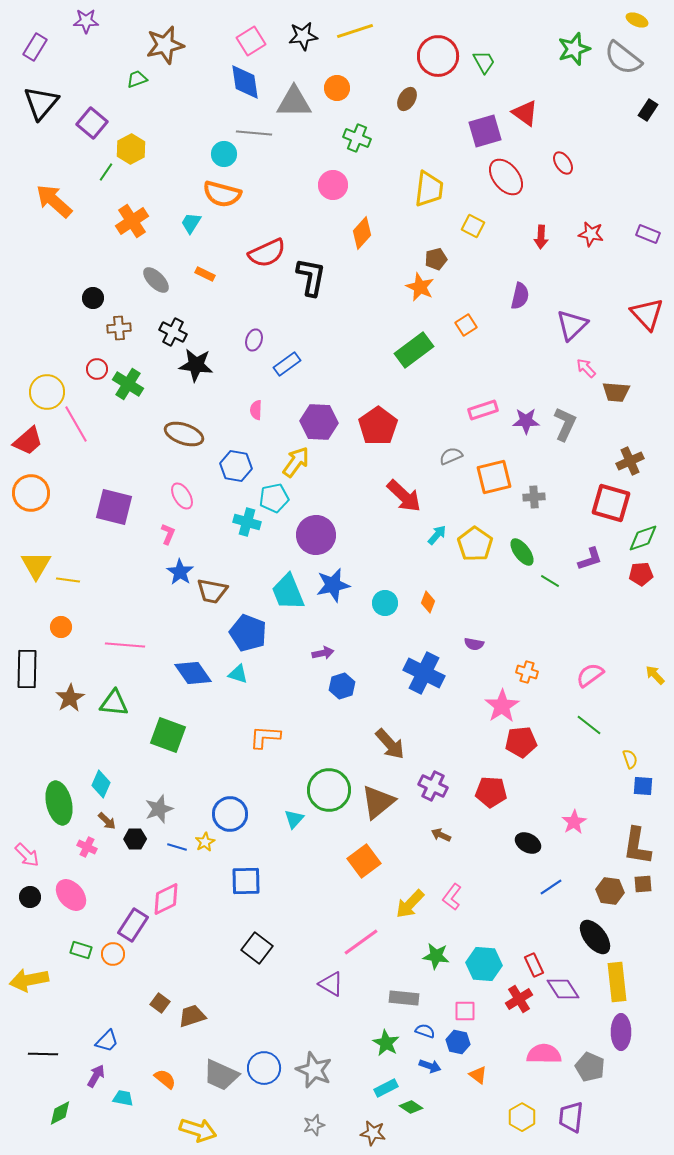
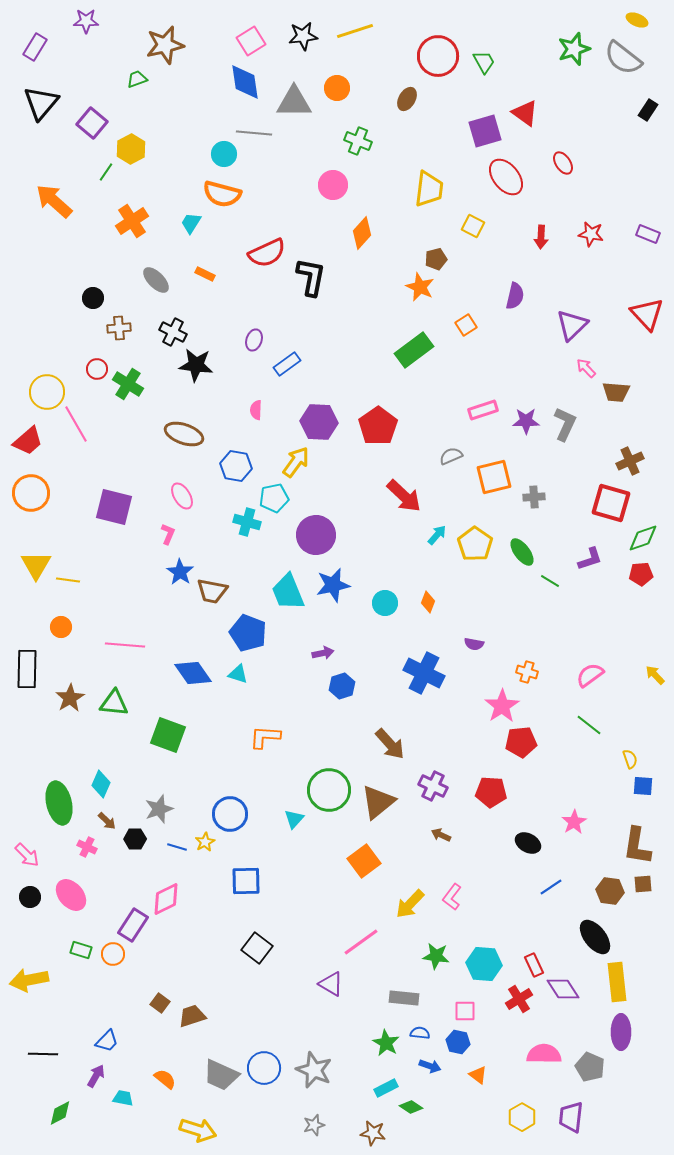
green cross at (357, 138): moved 1 px right, 3 px down
purple semicircle at (520, 296): moved 5 px left
blue semicircle at (425, 1031): moved 5 px left, 2 px down; rotated 12 degrees counterclockwise
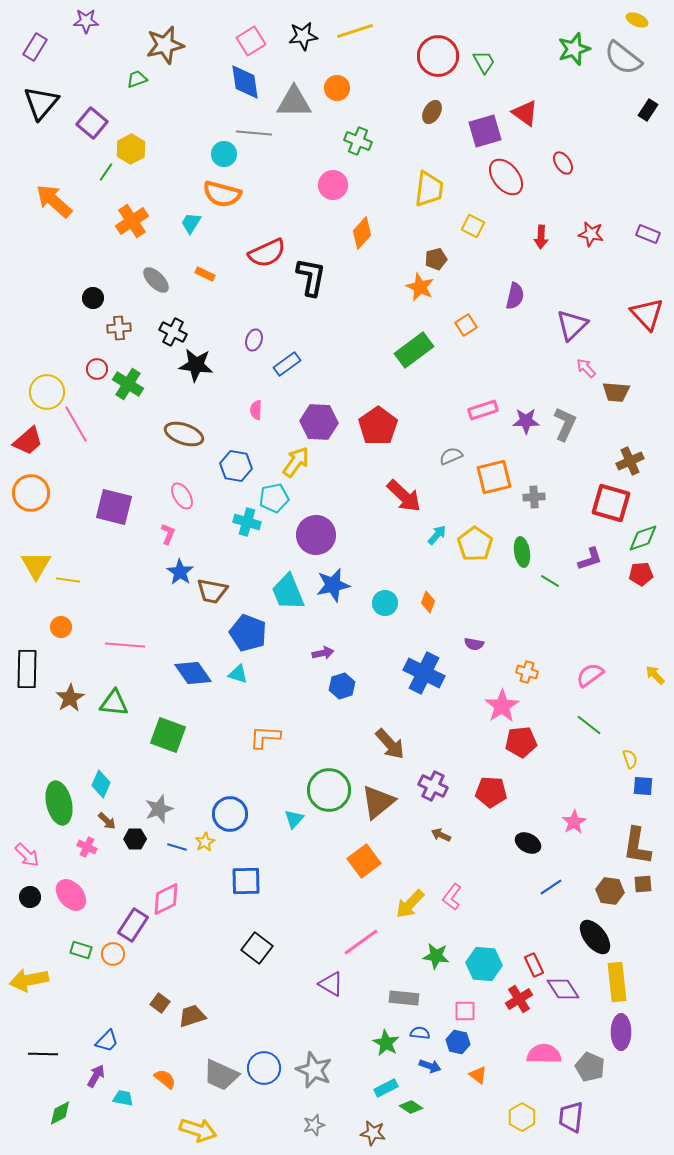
brown ellipse at (407, 99): moved 25 px right, 13 px down
green ellipse at (522, 552): rotated 28 degrees clockwise
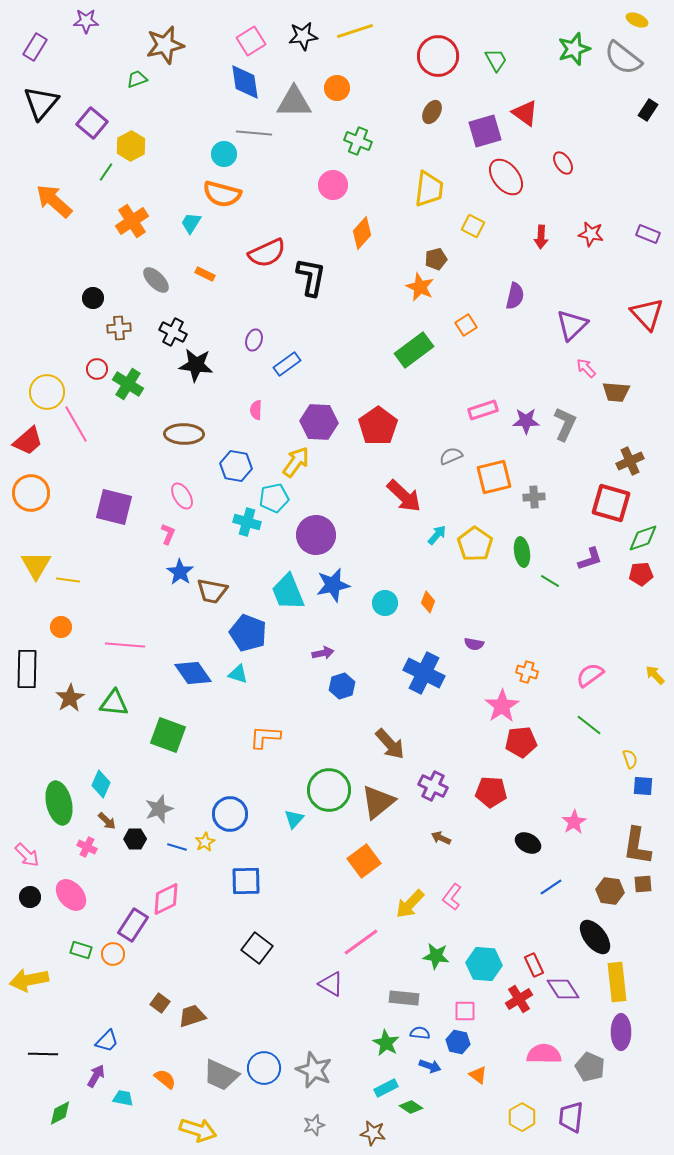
green trapezoid at (484, 62): moved 12 px right, 2 px up
yellow hexagon at (131, 149): moved 3 px up
brown ellipse at (184, 434): rotated 18 degrees counterclockwise
brown arrow at (441, 835): moved 3 px down
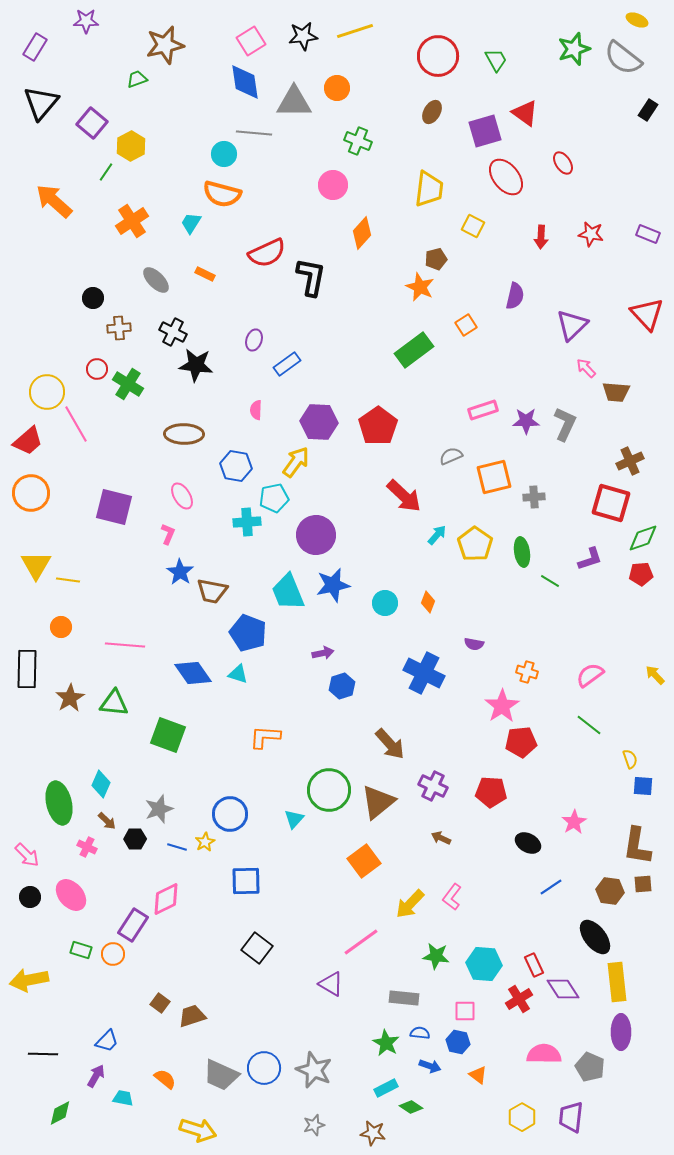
cyan cross at (247, 522): rotated 20 degrees counterclockwise
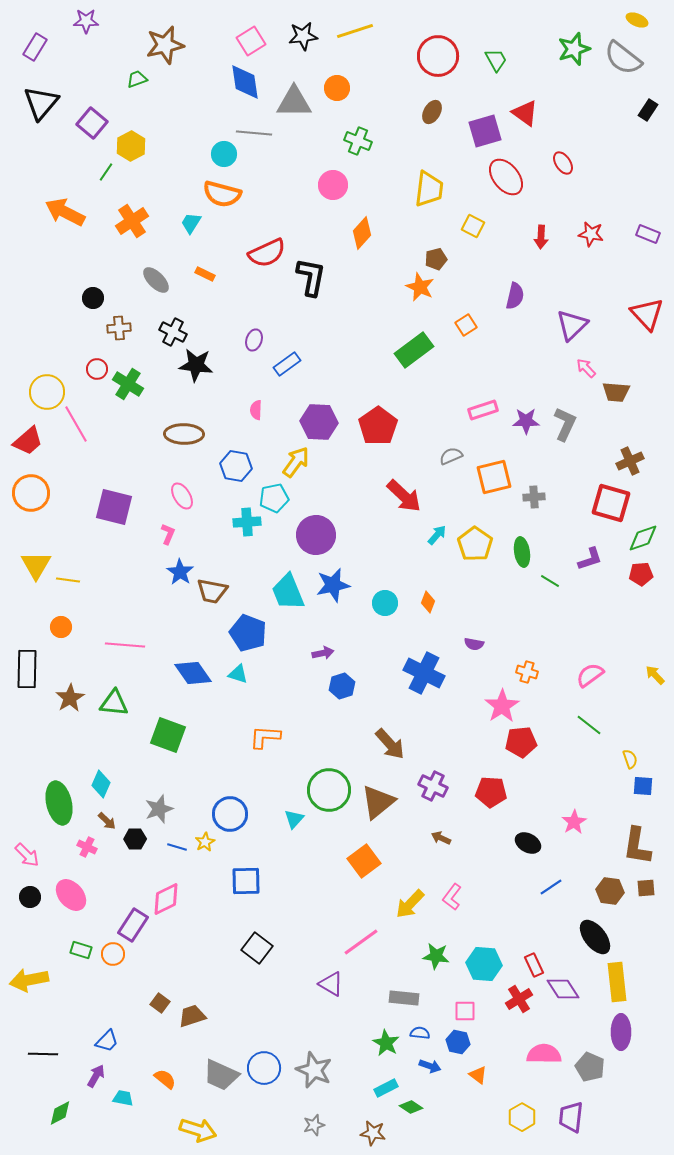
orange arrow at (54, 201): moved 11 px right, 11 px down; rotated 15 degrees counterclockwise
brown square at (643, 884): moved 3 px right, 4 px down
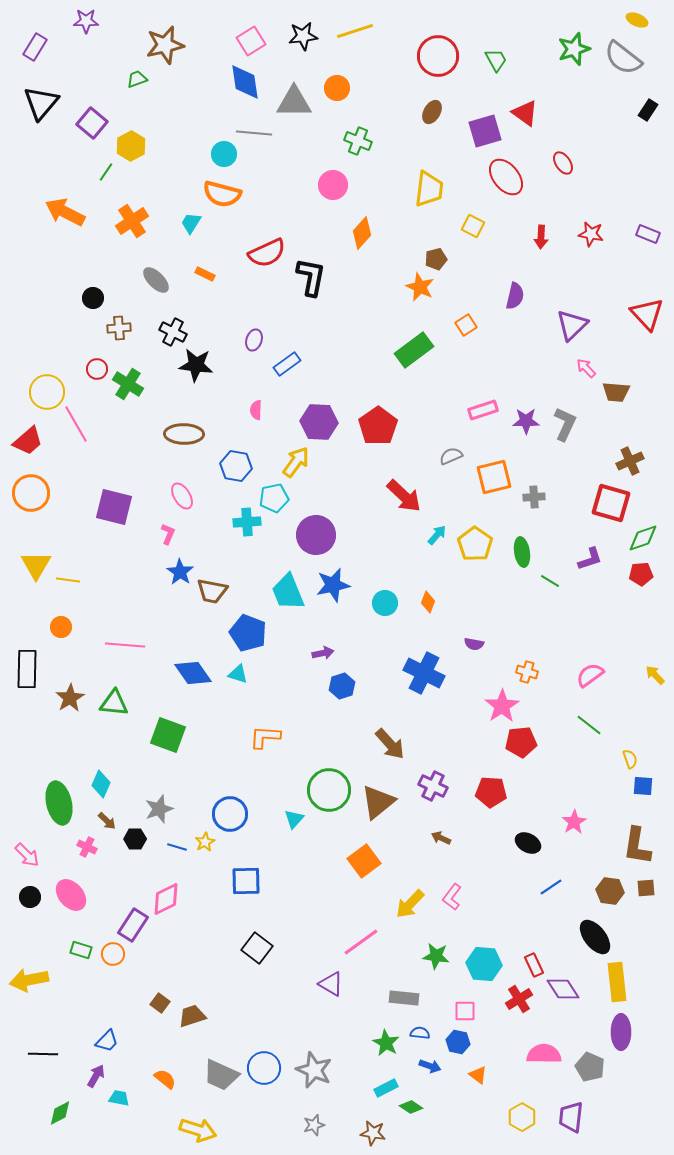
cyan trapezoid at (123, 1098): moved 4 px left
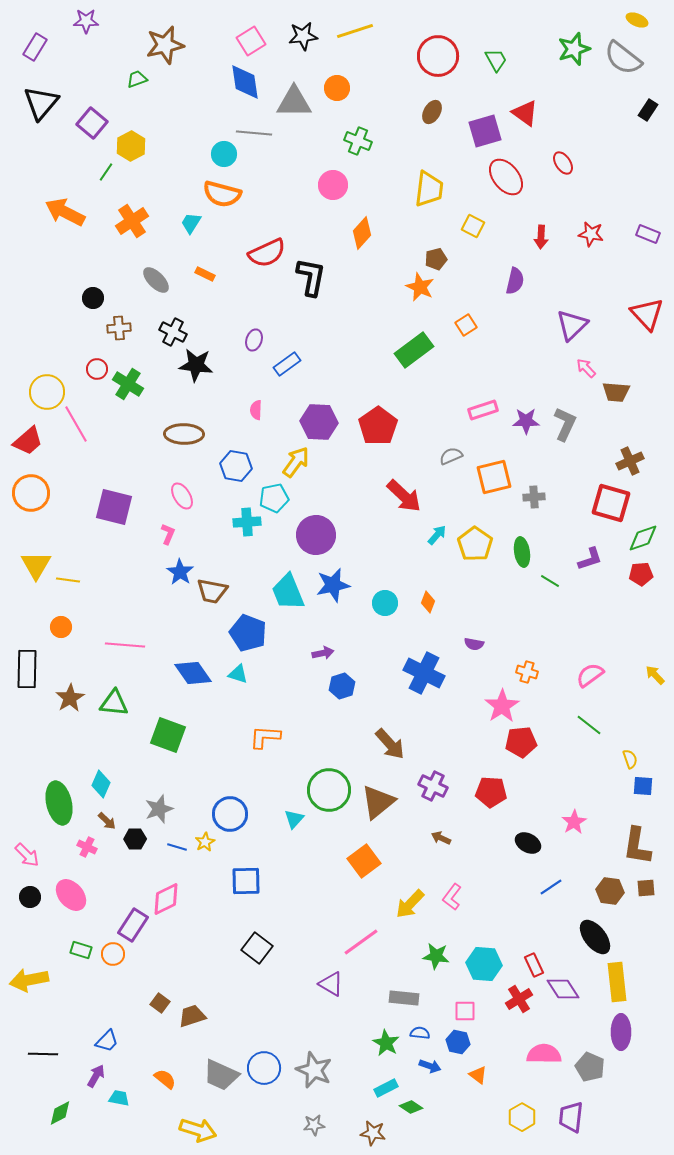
purple semicircle at (515, 296): moved 15 px up
gray star at (314, 1125): rotated 10 degrees clockwise
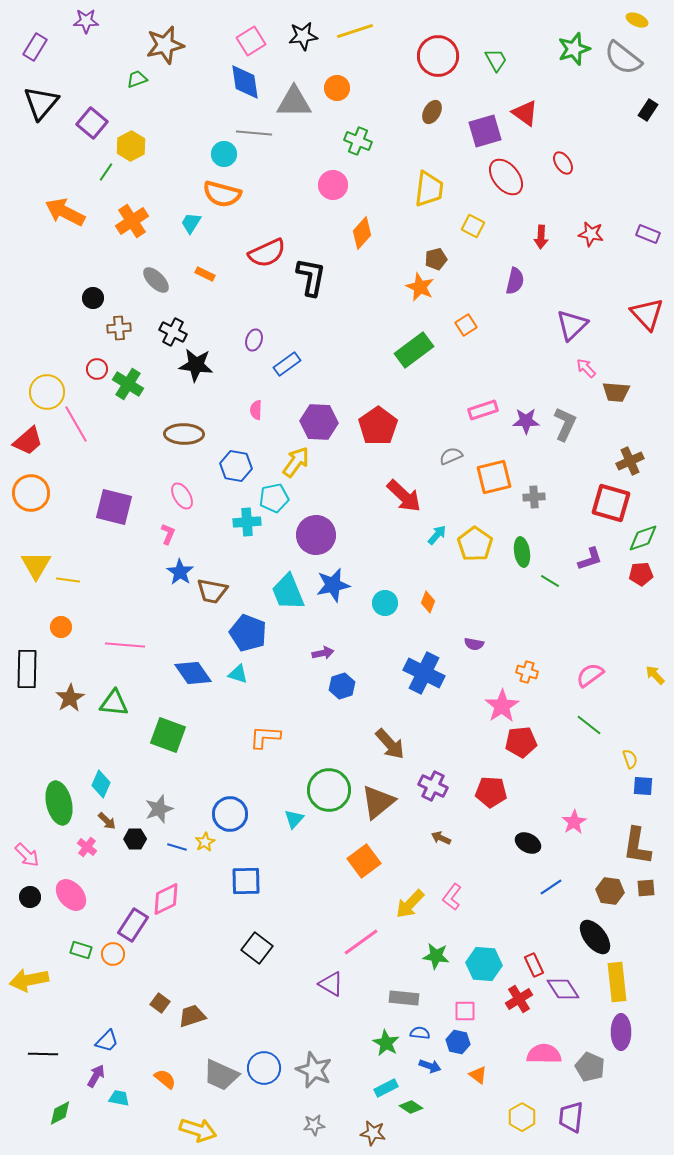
pink cross at (87, 847): rotated 12 degrees clockwise
